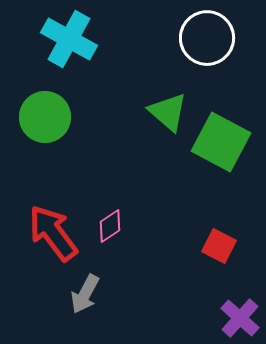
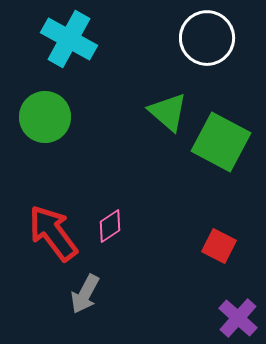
purple cross: moved 2 px left
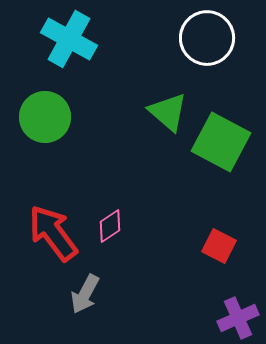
purple cross: rotated 24 degrees clockwise
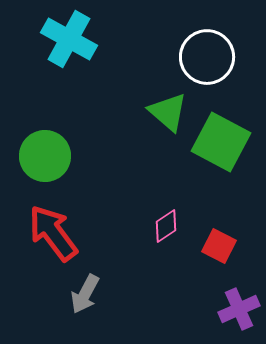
white circle: moved 19 px down
green circle: moved 39 px down
pink diamond: moved 56 px right
purple cross: moved 1 px right, 9 px up
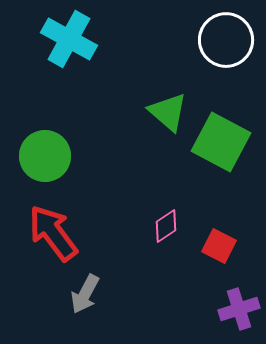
white circle: moved 19 px right, 17 px up
purple cross: rotated 6 degrees clockwise
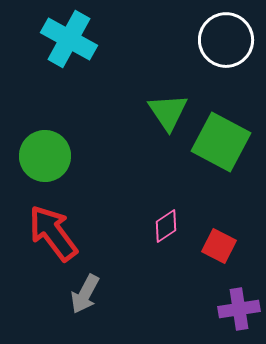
green triangle: rotated 15 degrees clockwise
purple cross: rotated 9 degrees clockwise
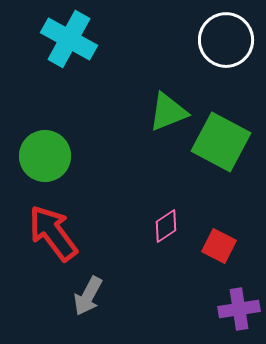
green triangle: rotated 42 degrees clockwise
gray arrow: moved 3 px right, 2 px down
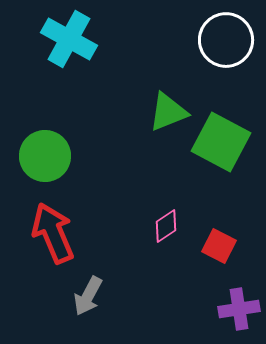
red arrow: rotated 14 degrees clockwise
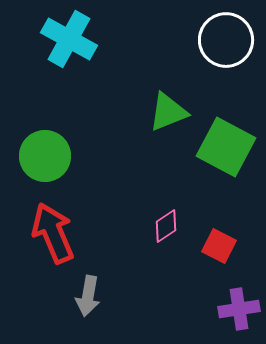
green square: moved 5 px right, 5 px down
gray arrow: rotated 18 degrees counterclockwise
